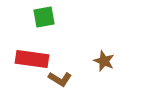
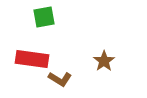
brown star: rotated 15 degrees clockwise
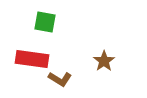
green square: moved 1 px right, 5 px down; rotated 20 degrees clockwise
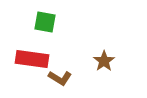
brown L-shape: moved 1 px up
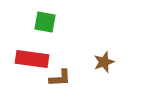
brown star: moved 1 px down; rotated 15 degrees clockwise
brown L-shape: rotated 35 degrees counterclockwise
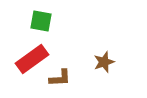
green square: moved 4 px left, 1 px up
red rectangle: rotated 44 degrees counterclockwise
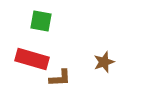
red rectangle: rotated 52 degrees clockwise
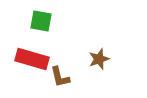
brown star: moved 5 px left, 3 px up
brown L-shape: moved 1 px up; rotated 80 degrees clockwise
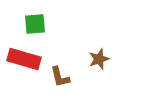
green square: moved 6 px left, 3 px down; rotated 15 degrees counterclockwise
red rectangle: moved 8 px left
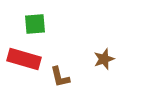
brown star: moved 5 px right
